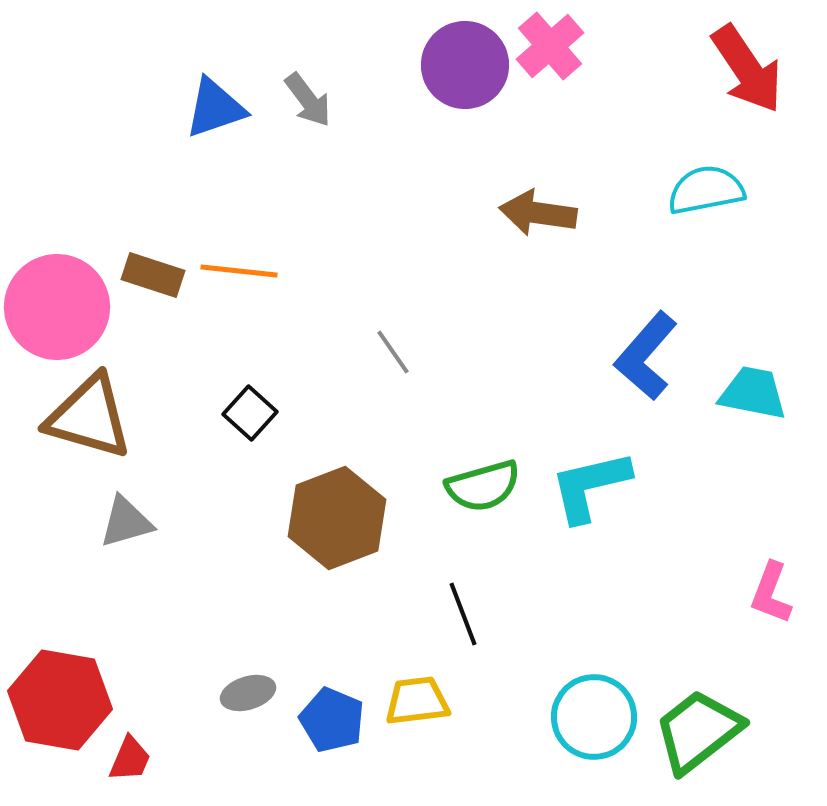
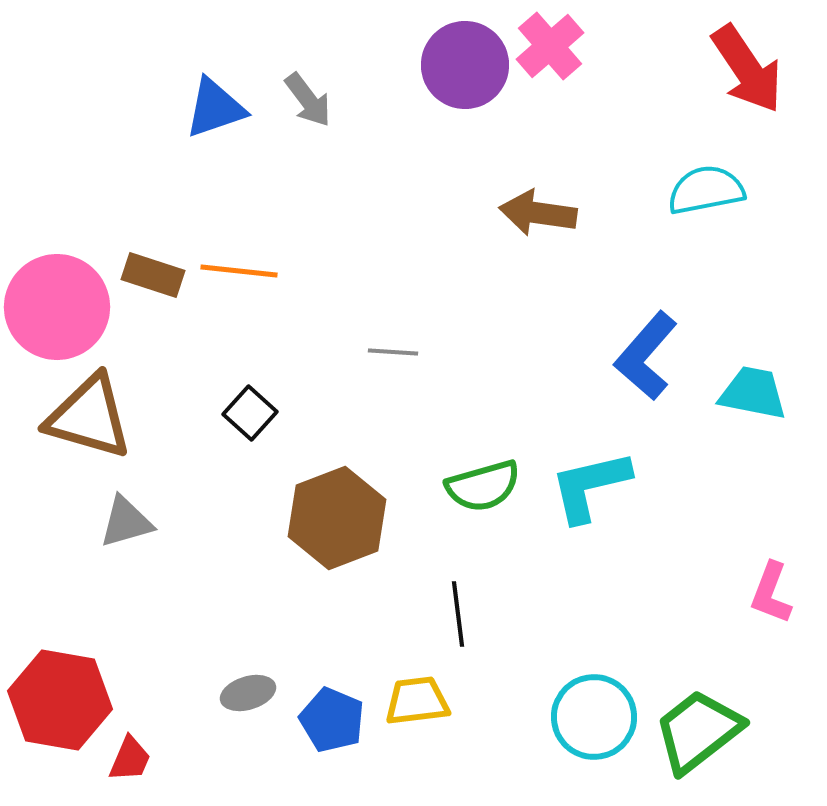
gray line: rotated 51 degrees counterclockwise
black line: moved 5 px left; rotated 14 degrees clockwise
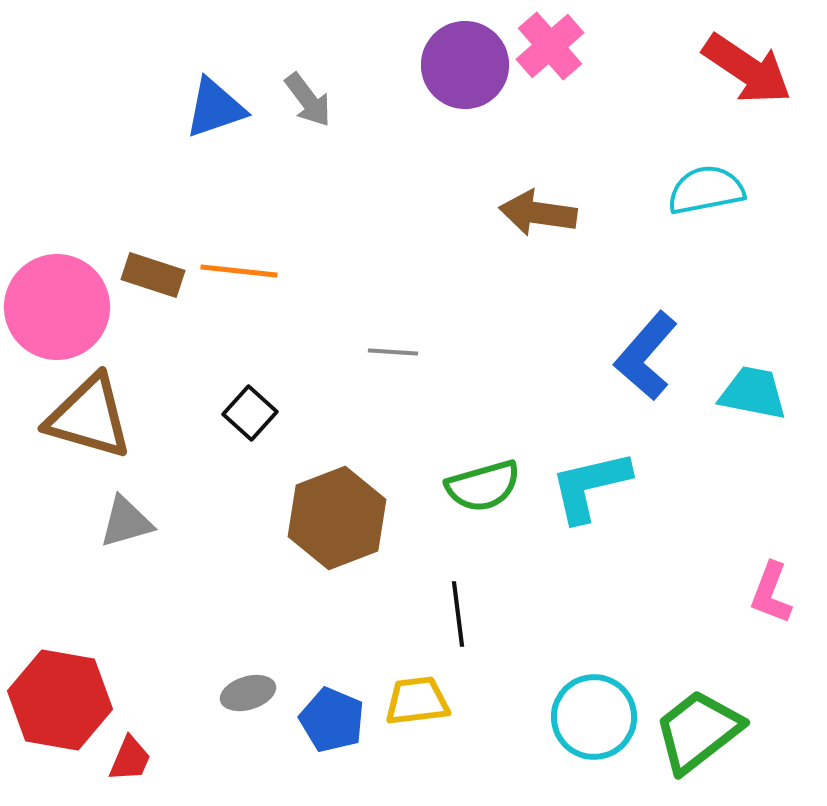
red arrow: rotated 22 degrees counterclockwise
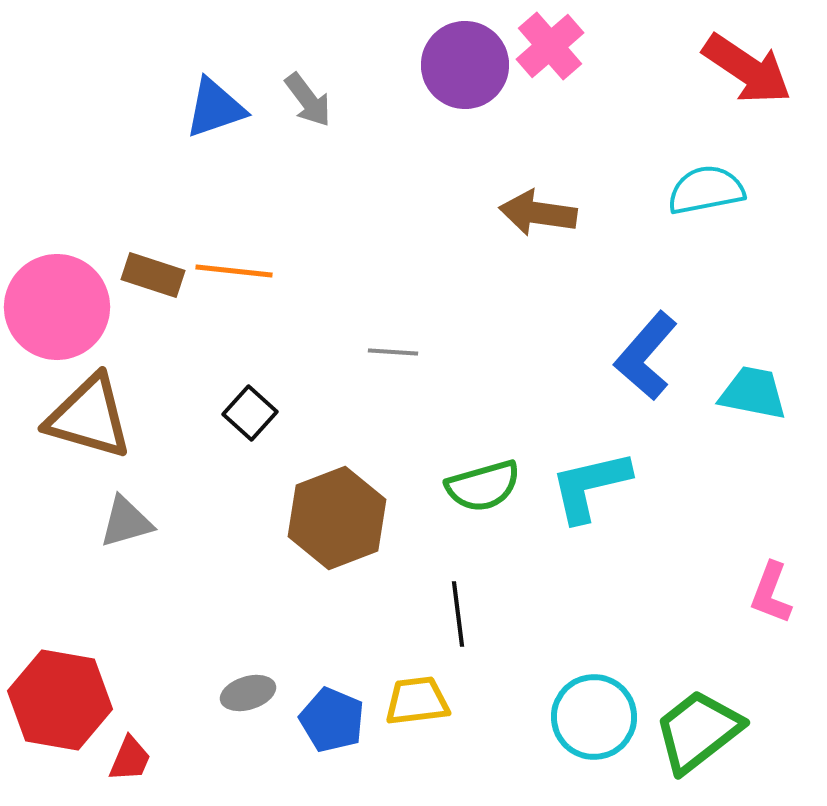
orange line: moved 5 px left
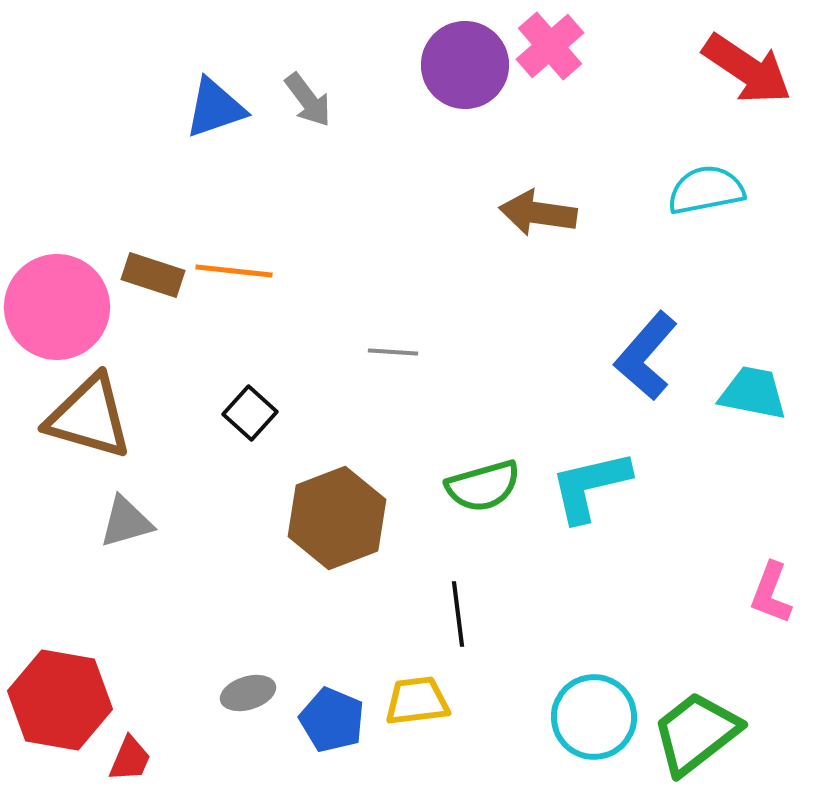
green trapezoid: moved 2 px left, 2 px down
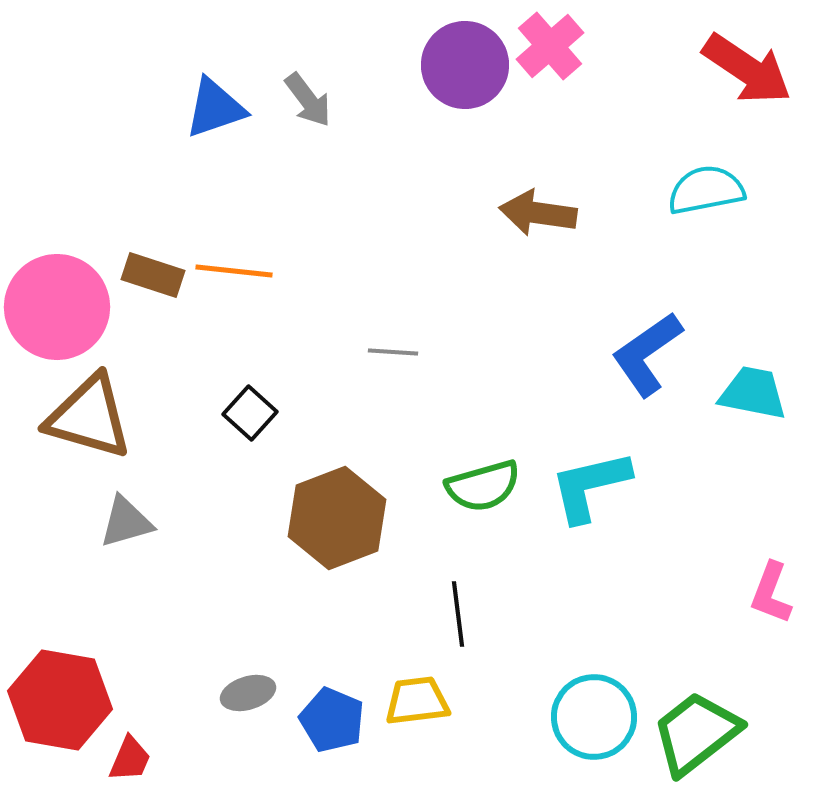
blue L-shape: moved 1 px right, 2 px up; rotated 14 degrees clockwise
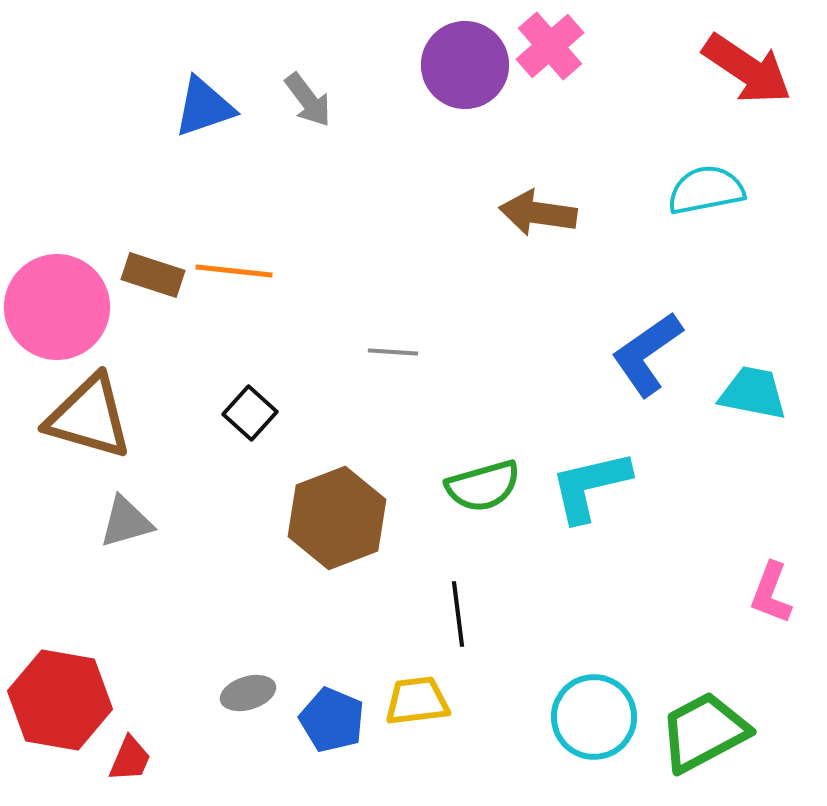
blue triangle: moved 11 px left, 1 px up
green trapezoid: moved 8 px right, 1 px up; rotated 10 degrees clockwise
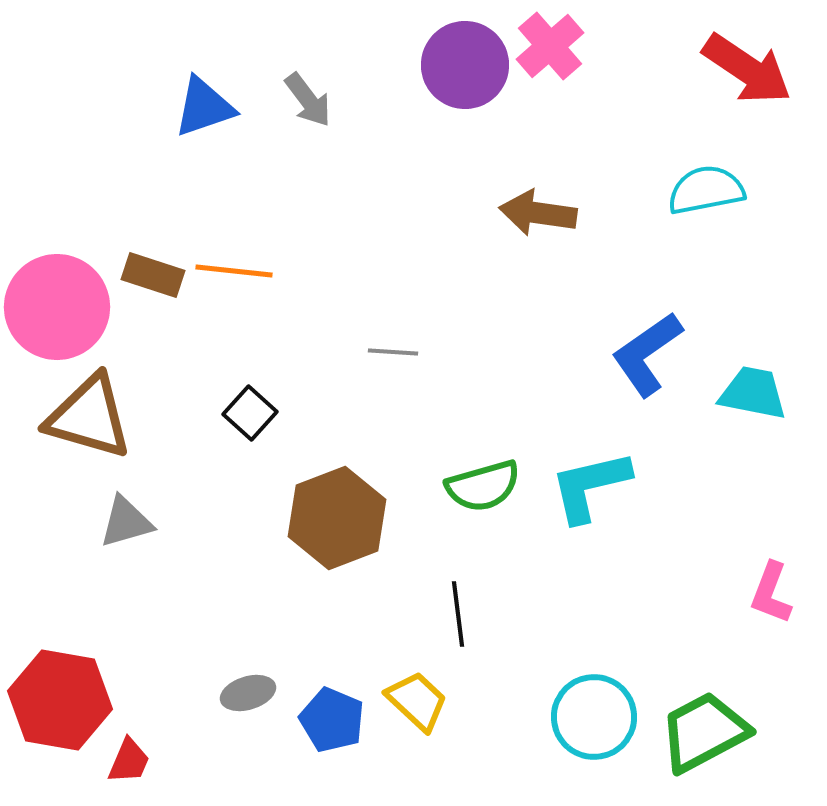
yellow trapezoid: rotated 50 degrees clockwise
red trapezoid: moved 1 px left, 2 px down
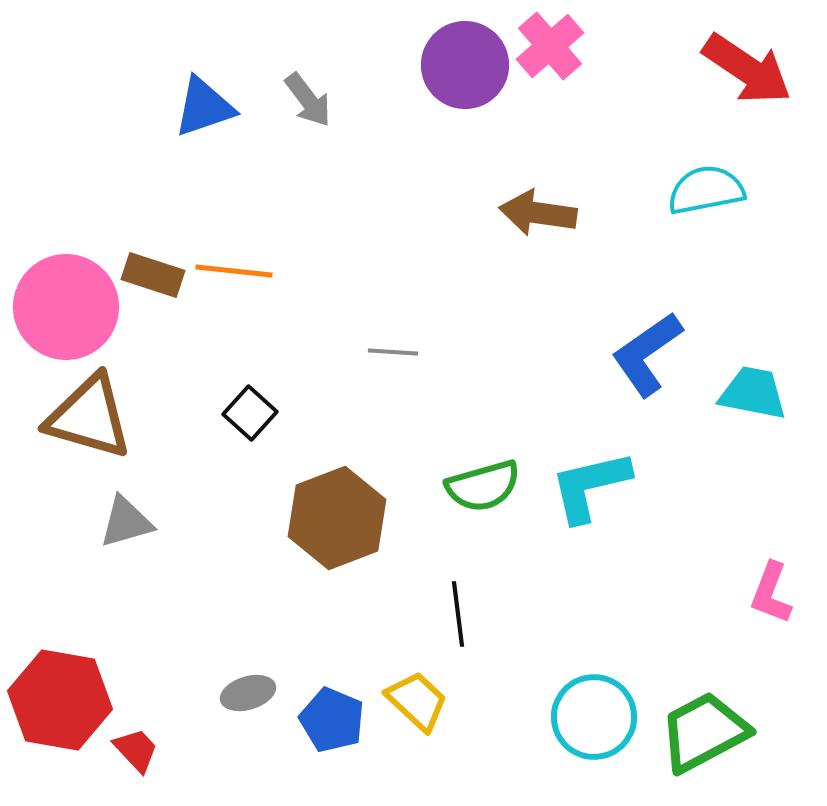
pink circle: moved 9 px right
red trapezoid: moved 7 px right, 11 px up; rotated 66 degrees counterclockwise
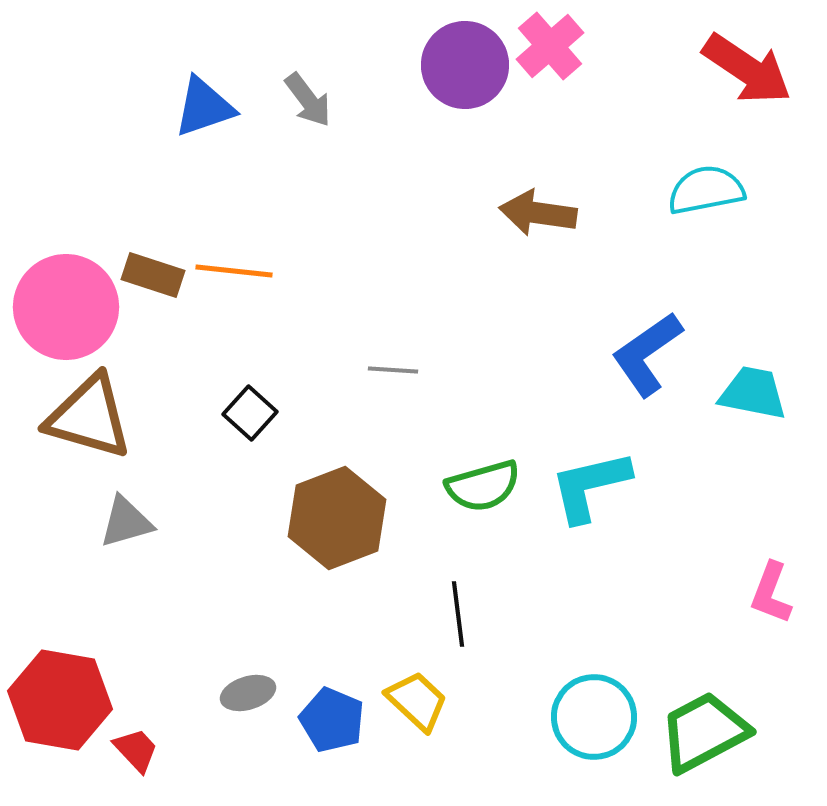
gray line: moved 18 px down
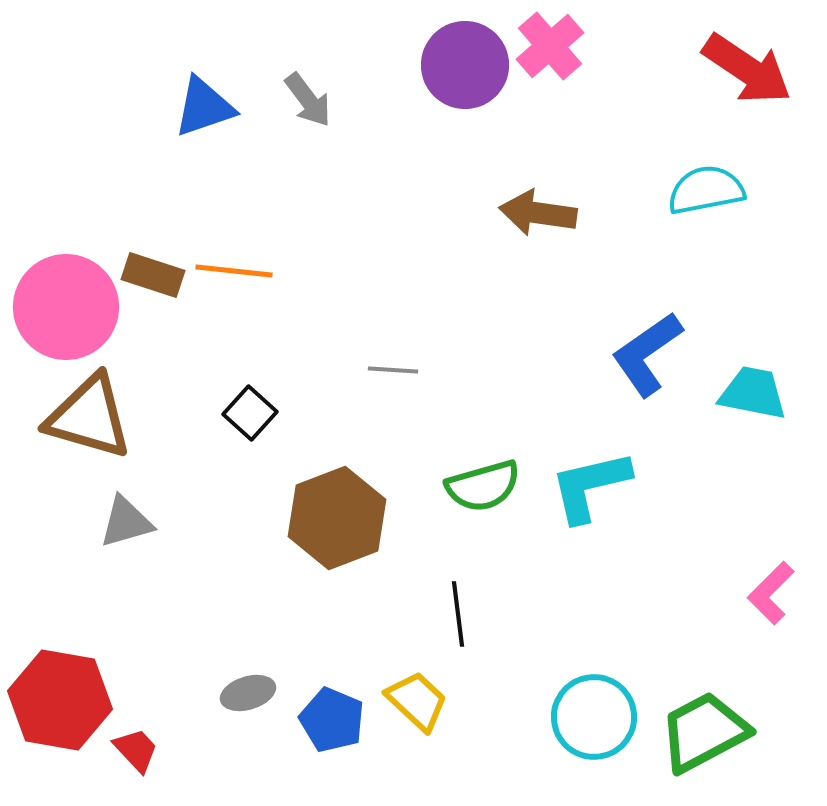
pink L-shape: rotated 24 degrees clockwise
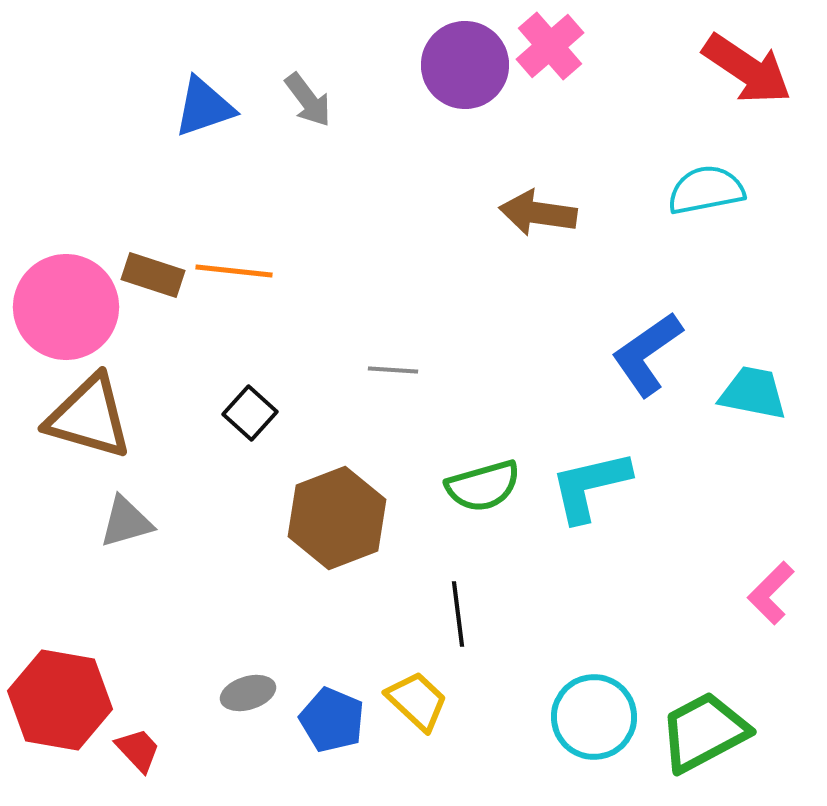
red trapezoid: moved 2 px right
